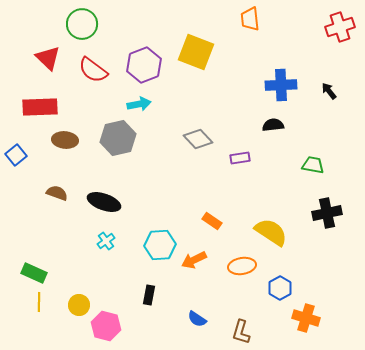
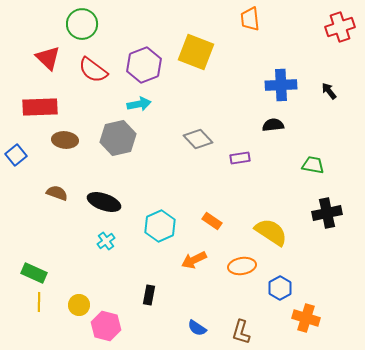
cyan hexagon: moved 19 px up; rotated 20 degrees counterclockwise
blue semicircle: moved 9 px down
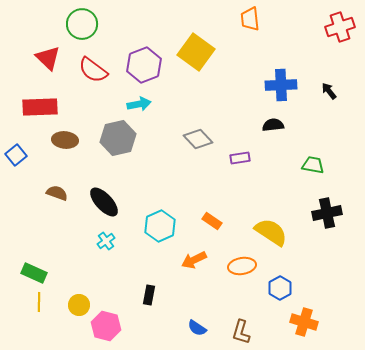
yellow square: rotated 15 degrees clockwise
black ellipse: rotated 28 degrees clockwise
orange cross: moved 2 px left, 4 px down
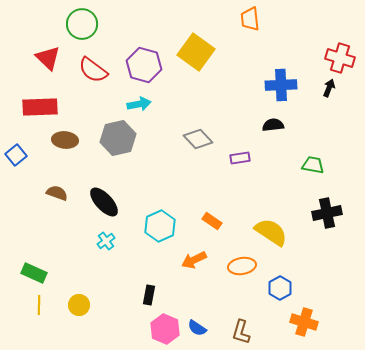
red cross: moved 31 px down; rotated 36 degrees clockwise
purple hexagon: rotated 24 degrees counterclockwise
black arrow: moved 3 px up; rotated 60 degrees clockwise
yellow line: moved 3 px down
pink hexagon: moved 59 px right, 3 px down; rotated 8 degrees clockwise
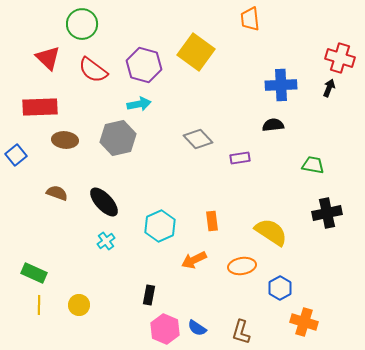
orange rectangle: rotated 48 degrees clockwise
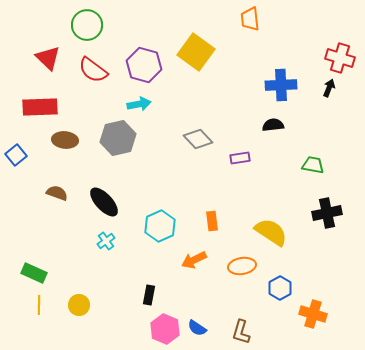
green circle: moved 5 px right, 1 px down
orange cross: moved 9 px right, 8 px up
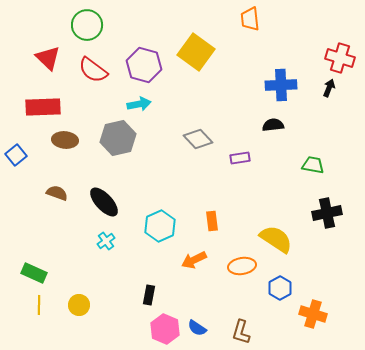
red rectangle: moved 3 px right
yellow semicircle: moved 5 px right, 7 px down
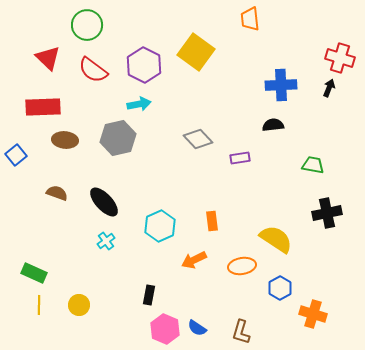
purple hexagon: rotated 12 degrees clockwise
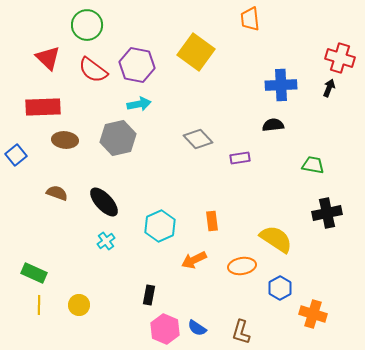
purple hexagon: moved 7 px left; rotated 16 degrees counterclockwise
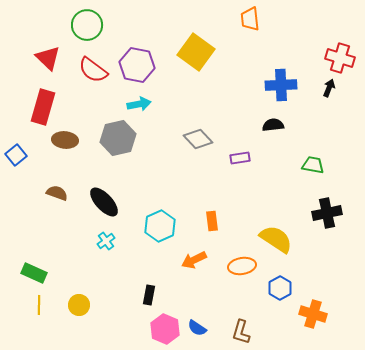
red rectangle: rotated 72 degrees counterclockwise
